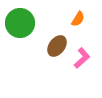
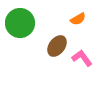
orange semicircle: rotated 28 degrees clockwise
pink L-shape: rotated 85 degrees counterclockwise
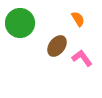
orange semicircle: rotated 91 degrees counterclockwise
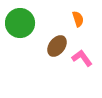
orange semicircle: rotated 14 degrees clockwise
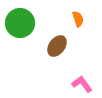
pink L-shape: moved 26 px down
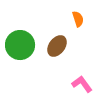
green circle: moved 22 px down
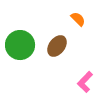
orange semicircle: rotated 28 degrees counterclockwise
pink L-shape: moved 3 px right, 2 px up; rotated 100 degrees counterclockwise
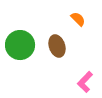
brown ellipse: rotated 55 degrees counterclockwise
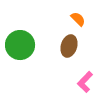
brown ellipse: moved 12 px right; rotated 35 degrees clockwise
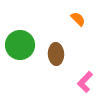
brown ellipse: moved 13 px left, 8 px down; rotated 20 degrees counterclockwise
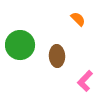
brown ellipse: moved 1 px right, 2 px down
pink L-shape: moved 1 px up
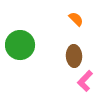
orange semicircle: moved 2 px left
brown ellipse: moved 17 px right
